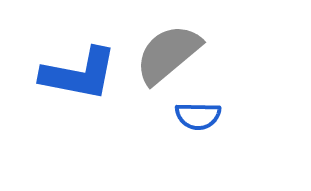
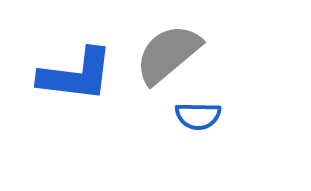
blue L-shape: moved 3 px left, 1 px down; rotated 4 degrees counterclockwise
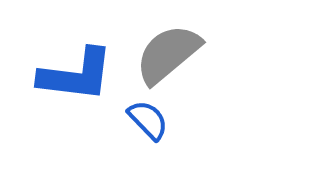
blue semicircle: moved 50 px left, 4 px down; rotated 135 degrees counterclockwise
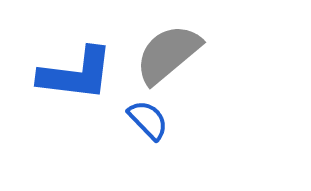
blue L-shape: moved 1 px up
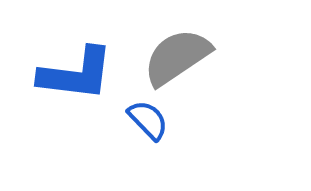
gray semicircle: moved 9 px right, 3 px down; rotated 6 degrees clockwise
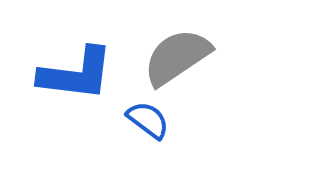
blue semicircle: rotated 9 degrees counterclockwise
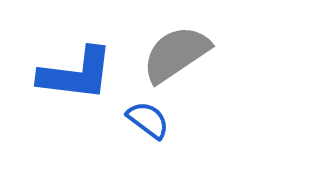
gray semicircle: moved 1 px left, 3 px up
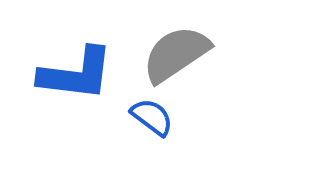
blue semicircle: moved 4 px right, 3 px up
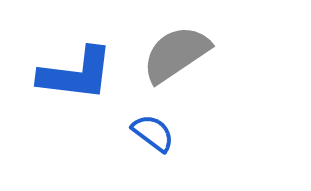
blue semicircle: moved 1 px right, 16 px down
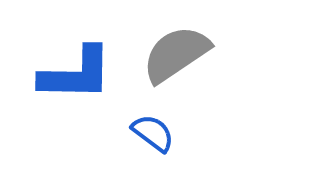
blue L-shape: rotated 6 degrees counterclockwise
